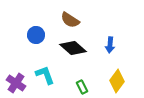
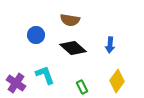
brown semicircle: rotated 24 degrees counterclockwise
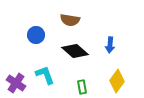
black diamond: moved 2 px right, 3 px down
green rectangle: rotated 16 degrees clockwise
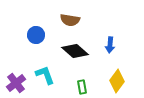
purple cross: rotated 18 degrees clockwise
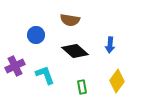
purple cross: moved 1 px left, 17 px up; rotated 12 degrees clockwise
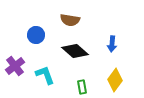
blue arrow: moved 2 px right, 1 px up
purple cross: rotated 12 degrees counterclockwise
yellow diamond: moved 2 px left, 1 px up
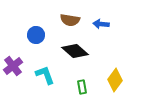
blue arrow: moved 11 px left, 20 px up; rotated 91 degrees clockwise
purple cross: moved 2 px left
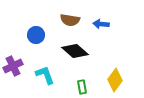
purple cross: rotated 12 degrees clockwise
